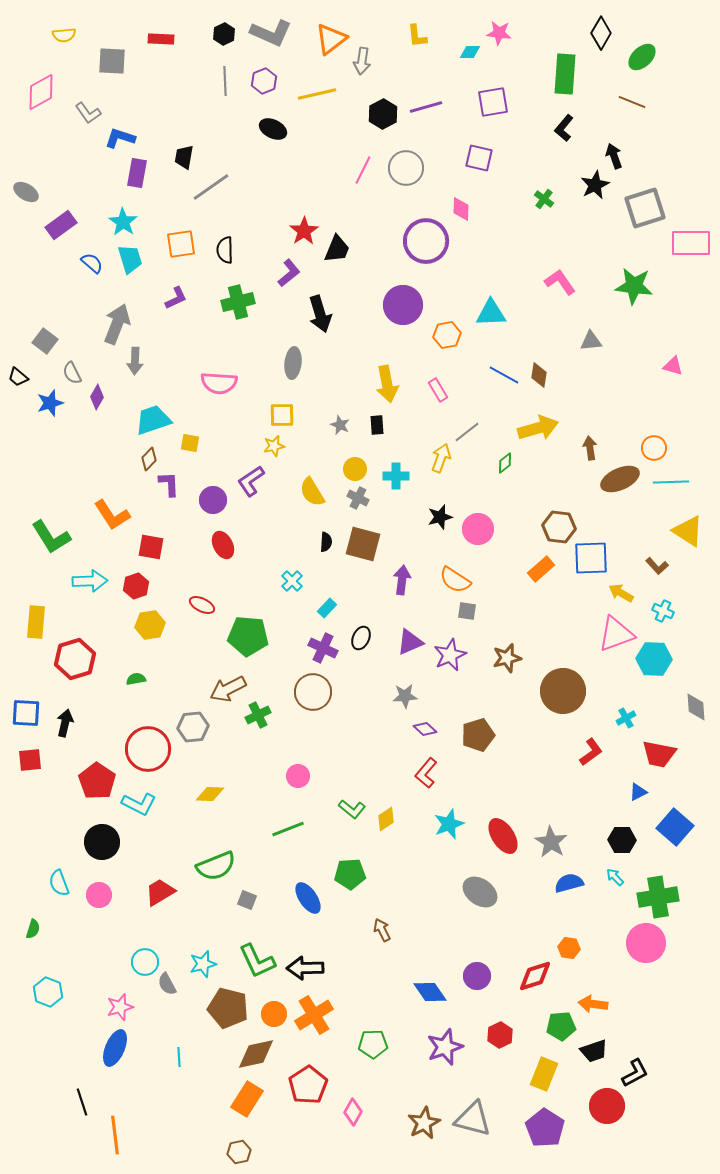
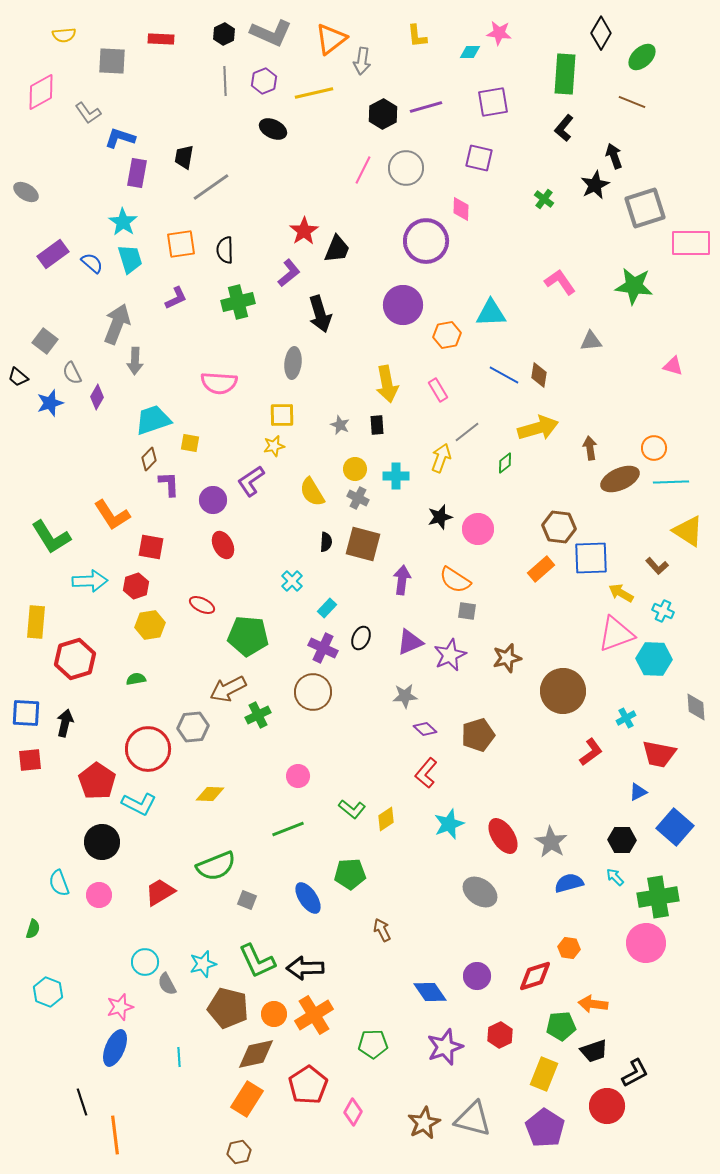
yellow line at (317, 94): moved 3 px left, 1 px up
purple rectangle at (61, 225): moved 8 px left, 29 px down
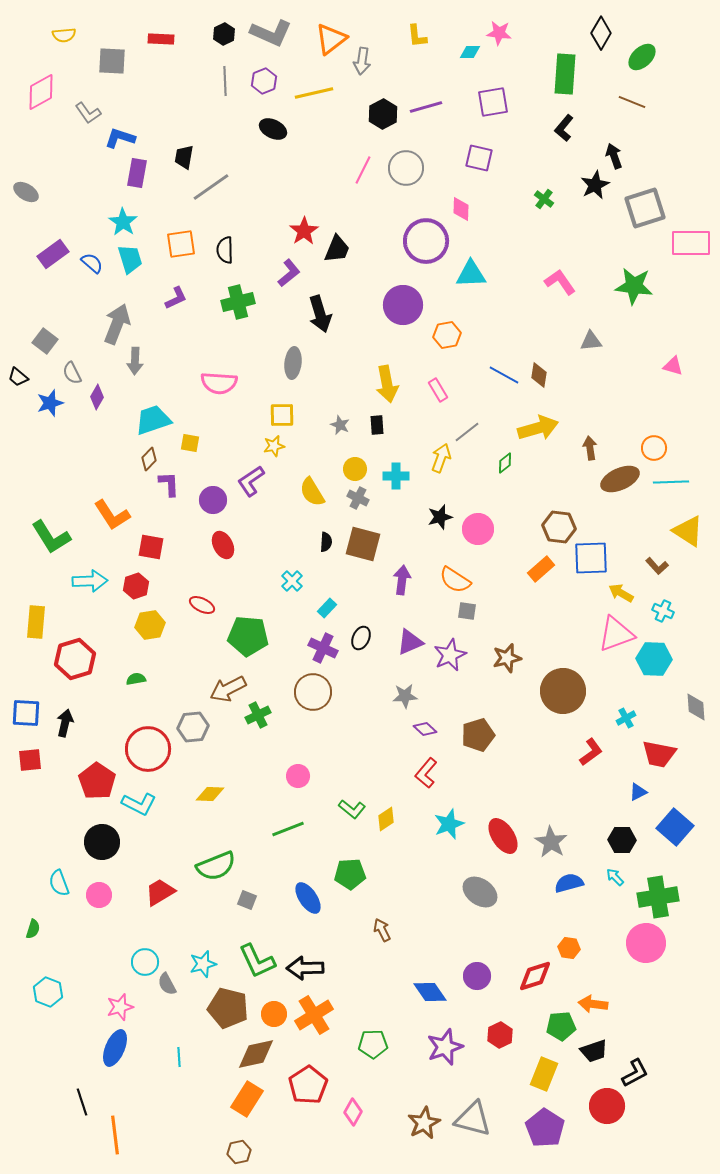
cyan triangle at (491, 313): moved 20 px left, 39 px up
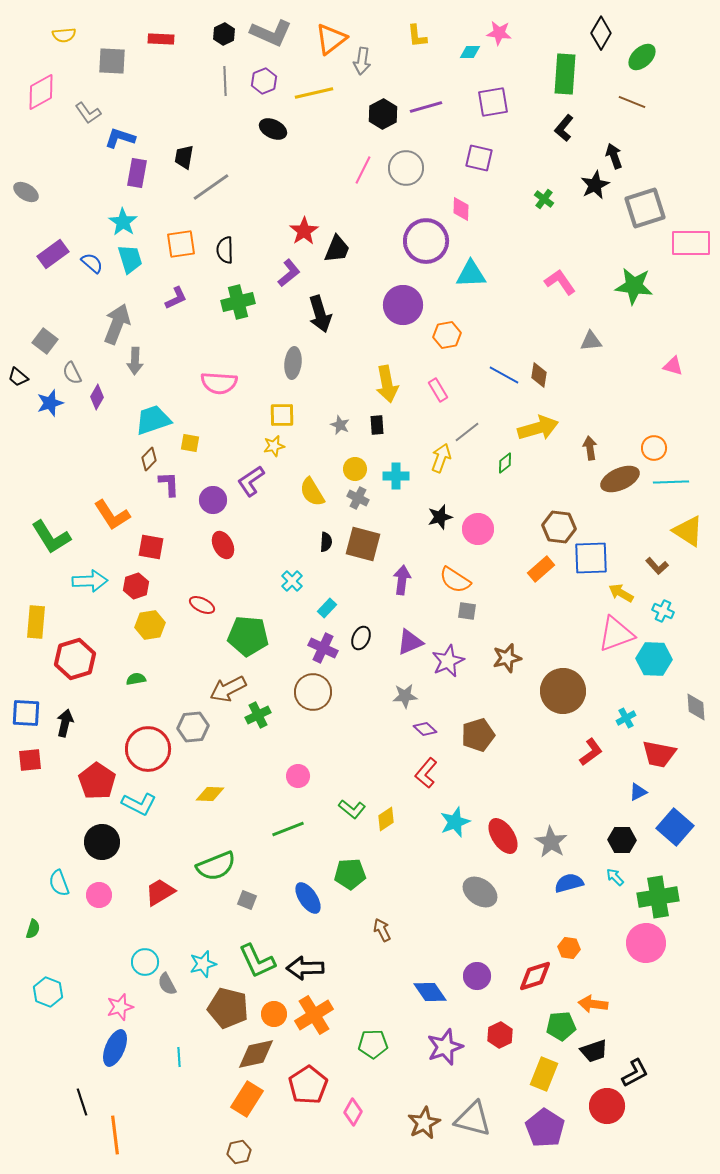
purple star at (450, 655): moved 2 px left, 6 px down
cyan star at (449, 824): moved 6 px right, 2 px up
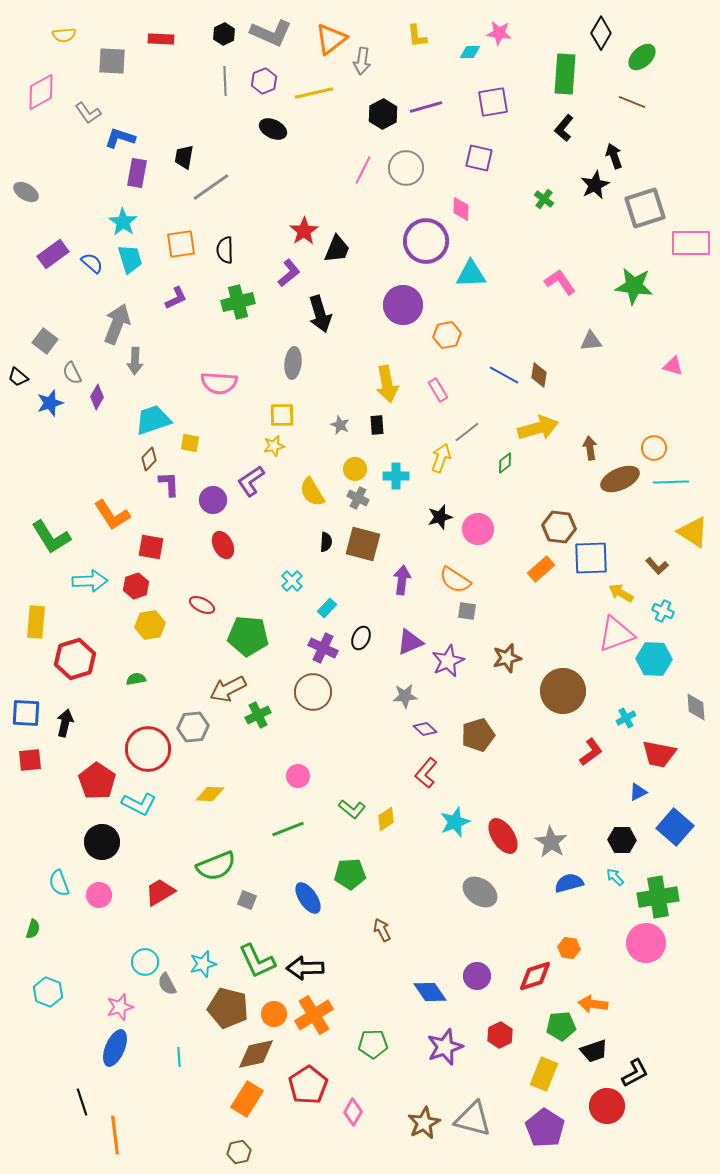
yellow triangle at (688, 531): moved 5 px right, 1 px down
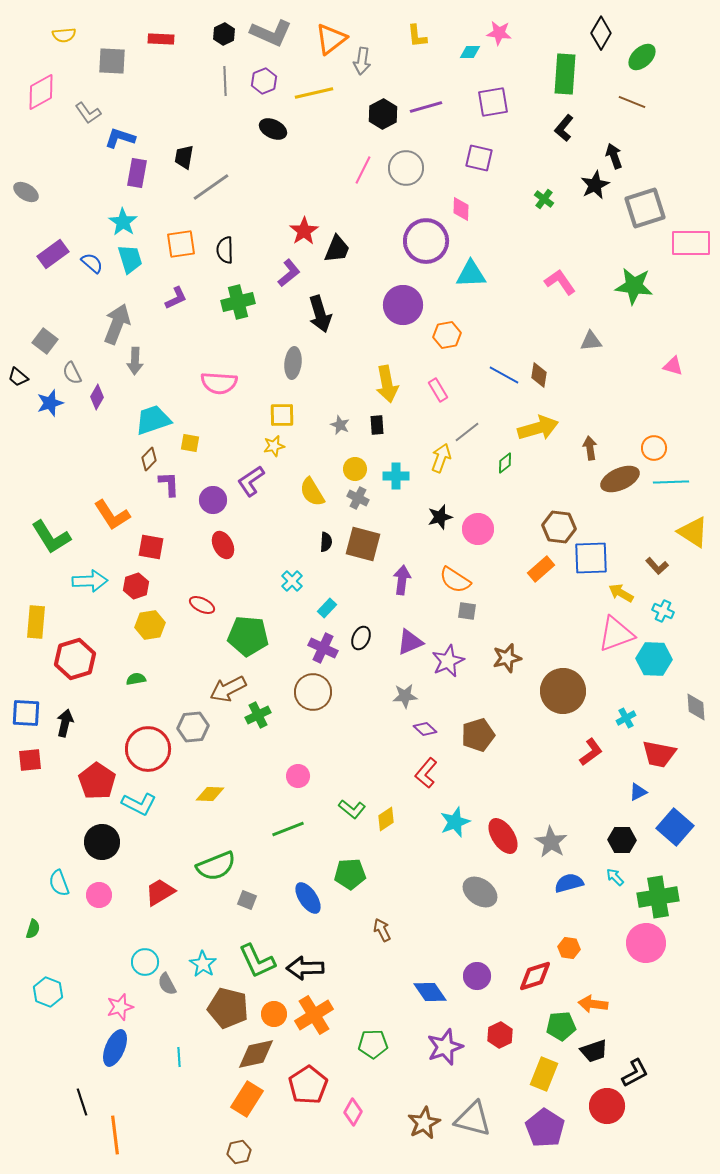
cyan star at (203, 964): rotated 24 degrees counterclockwise
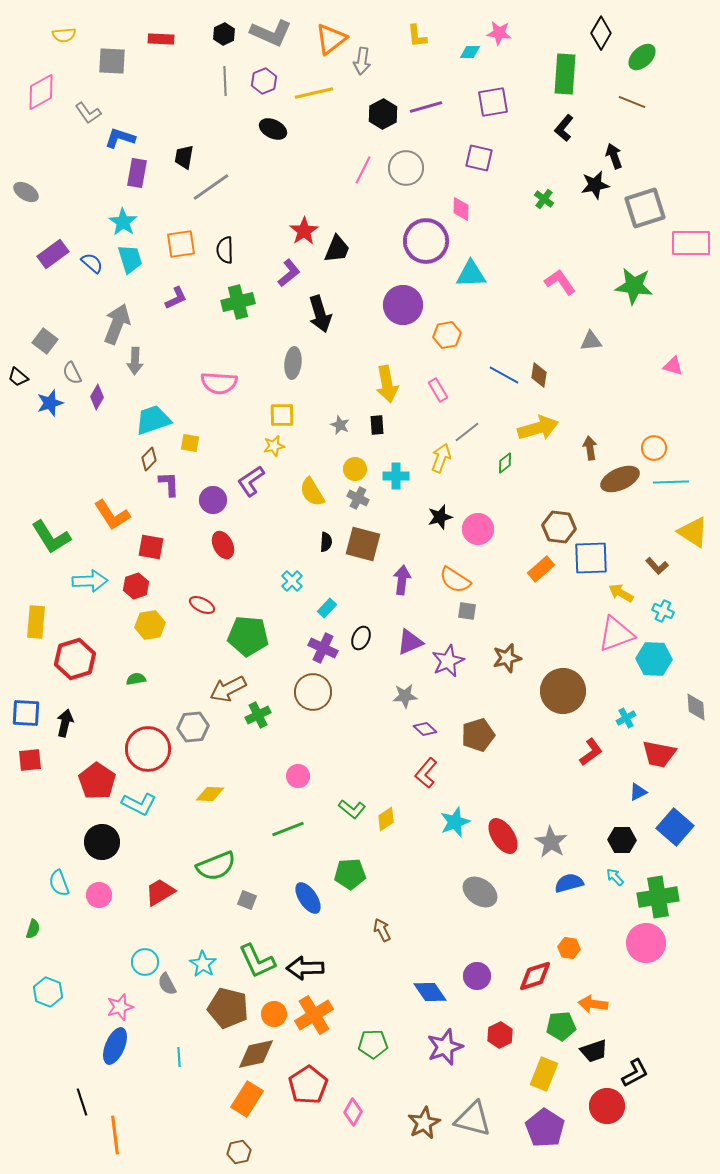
black star at (595, 185): rotated 16 degrees clockwise
blue ellipse at (115, 1048): moved 2 px up
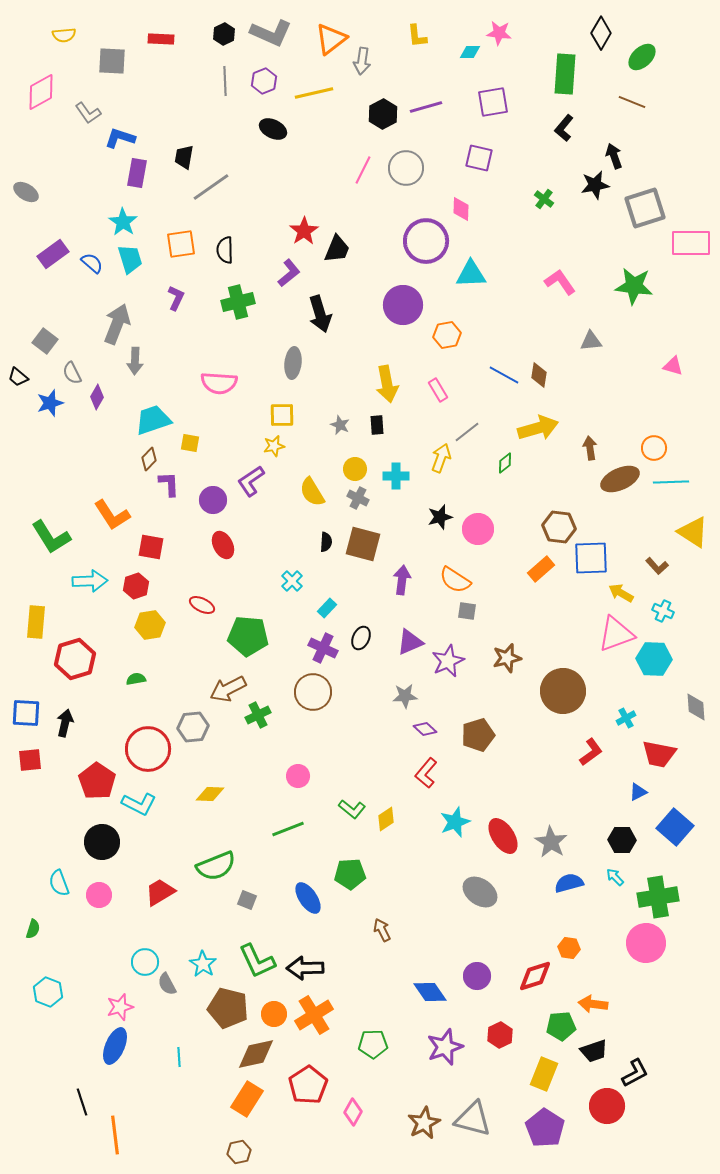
purple L-shape at (176, 298): rotated 40 degrees counterclockwise
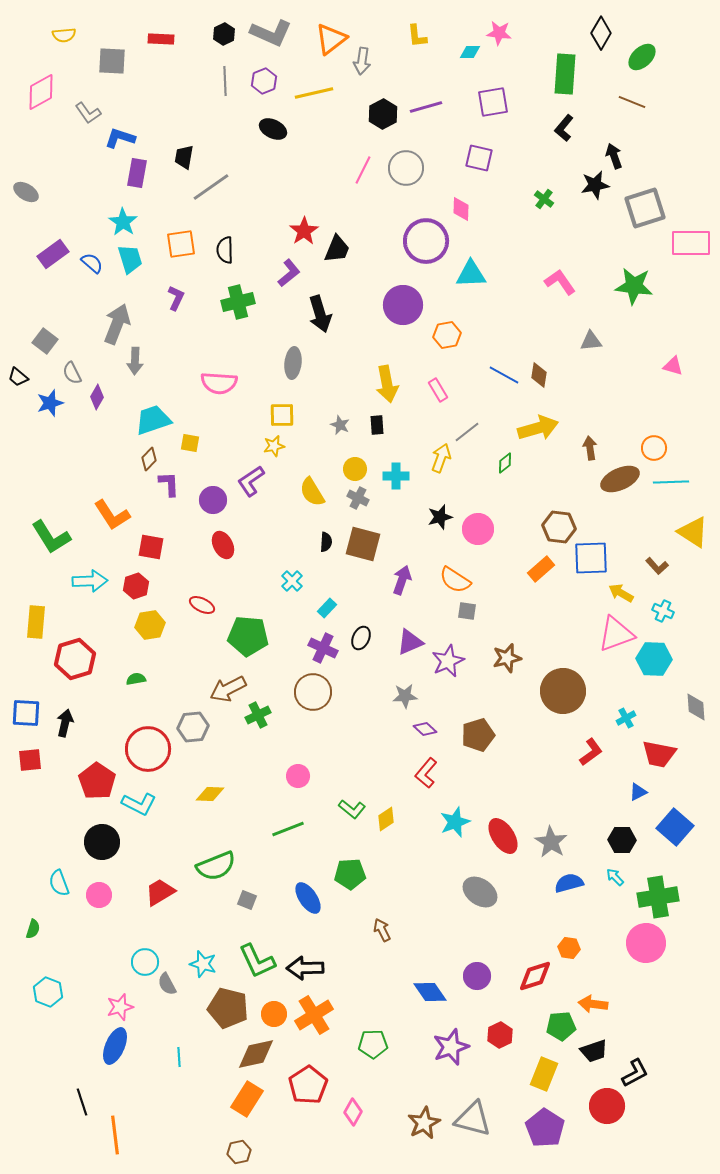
purple arrow at (402, 580): rotated 12 degrees clockwise
cyan star at (203, 964): rotated 16 degrees counterclockwise
purple star at (445, 1047): moved 6 px right
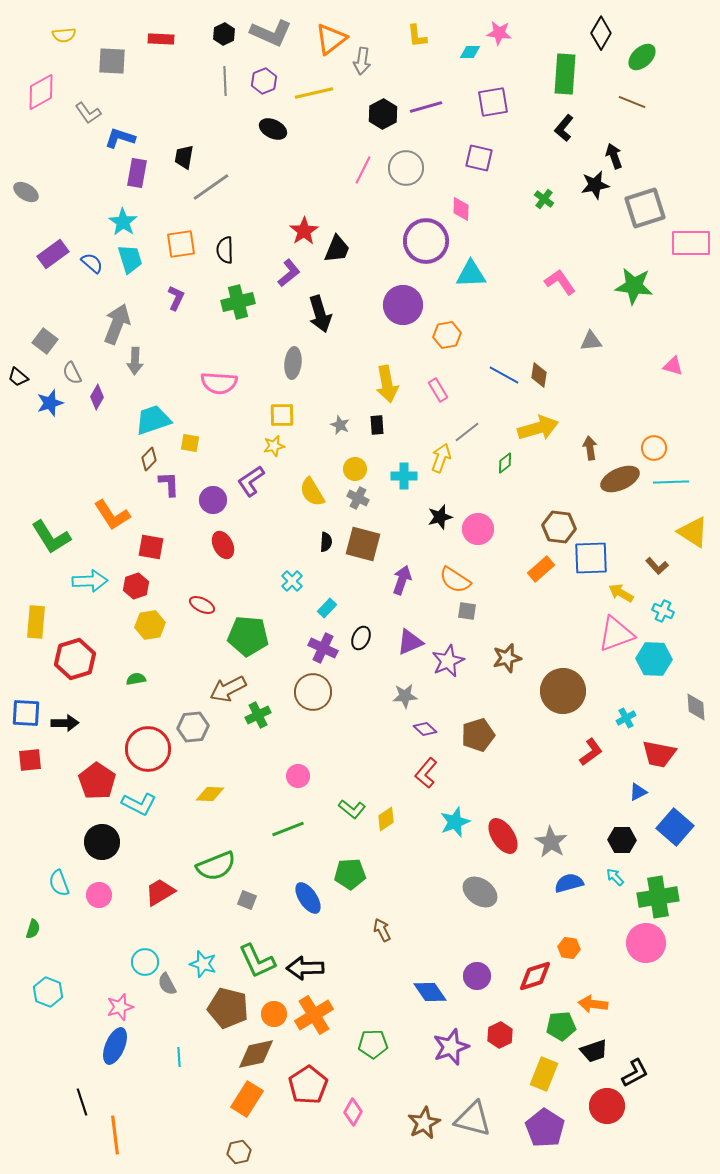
cyan cross at (396, 476): moved 8 px right
black arrow at (65, 723): rotated 76 degrees clockwise
